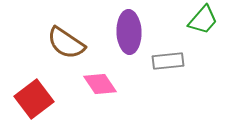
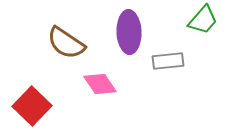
red square: moved 2 px left, 7 px down; rotated 9 degrees counterclockwise
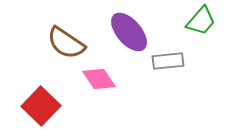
green trapezoid: moved 2 px left, 1 px down
purple ellipse: rotated 39 degrees counterclockwise
pink diamond: moved 1 px left, 5 px up
red square: moved 9 px right
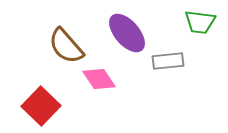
green trapezoid: moved 1 px left, 1 px down; rotated 56 degrees clockwise
purple ellipse: moved 2 px left, 1 px down
brown semicircle: moved 3 px down; rotated 15 degrees clockwise
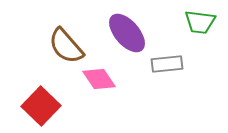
gray rectangle: moved 1 px left, 3 px down
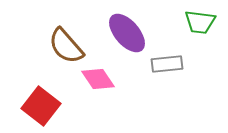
pink diamond: moved 1 px left
red square: rotated 6 degrees counterclockwise
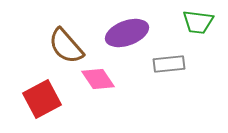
green trapezoid: moved 2 px left
purple ellipse: rotated 69 degrees counterclockwise
gray rectangle: moved 2 px right
red square: moved 1 px right, 7 px up; rotated 24 degrees clockwise
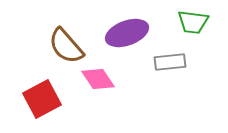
green trapezoid: moved 5 px left
gray rectangle: moved 1 px right, 2 px up
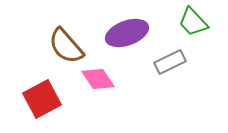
green trapezoid: rotated 40 degrees clockwise
gray rectangle: rotated 20 degrees counterclockwise
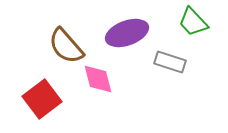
gray rectangle: rotated 44 degrees clockwise
pink diamond: rotated 20 degrees clockwise
red square: rotated 9 degrees counterclockwise
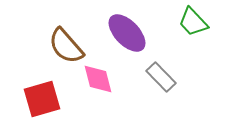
purple ellipse: rotated 66 degrees clockwise
gray rectangle: moved 9 px left, 15 px down; rotated 28 degrees clockwise
red square: rotated 21 degrees clockwise
